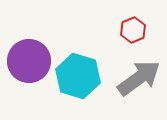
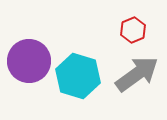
gray arrow: moved 2 px left, 4 px up
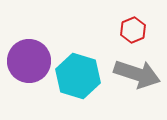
gray arrow: rotated 54 degrees clockwise
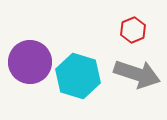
purple circle: moved 1 px right, 1 px down
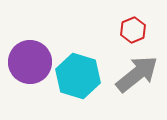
gray arrow: rotated 57 degrees counterclockwise
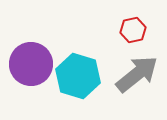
red hexagon: rotated 10 degrees clockwise
purple circle: moved 1 px right, 2 px down
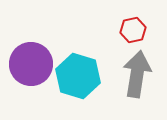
gray arrow: rotated 42 degrees counterclockwise
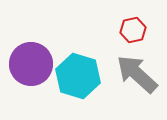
gray arrow: rotated 57 degrees counterclockwise
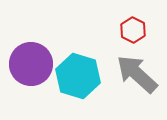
red hexagon: rotated 20 degrees counterclockwise
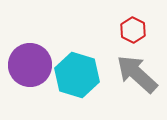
purple circle: moved 1 px left, 1 px down
cyan hexagon: moved 1 px left, 1 px up
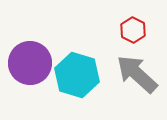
purple circle: moved 2 px up
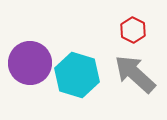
gray arrow: moved 2 px left
